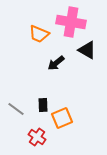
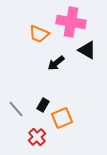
black rectangle: rotated 32 degrees clockwise
gray line: rotated 12 degrees clockwise
red cross: rotated 12 degrees clockwise
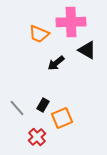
pink cross: rotated 12 degrees counterclockwise
gray line: moved 1 px right, 1 px up
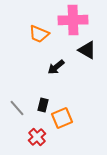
pink cross: moved 2 px right, 2 px up
black arrow: moved 4 px down
black rectangle: rotated 16 degrees counterclockwise
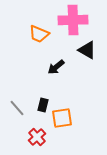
orange square: rotated 15 degrees clockwise
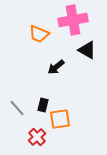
pink cross: rotated 8 degrees counterclockwise
orange square: moved 2 px left, 1 px down
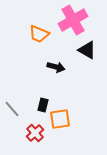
pink cross: rotated 20 degrees counterclockwise
black arrow: rotated 126 degrees counterclockwise
gray line: moved 5 px left, 1 px down
red cross: moved 2 px left, 4 px up
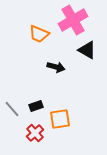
black rectangle: moved 7 px left, 1 px down; rotated 56 degrees clockwise
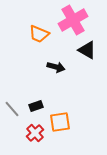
orange square: moved 3 px down
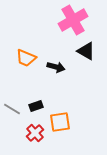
orange trapezoid: moved 13 px left, 24 px down
black triangle: moved 1 px left, 1 px down
gray line: rotated 18 degrees counterclockwise
